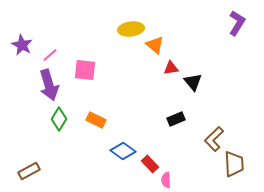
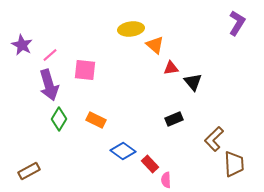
black rectangle: moved 2 px left
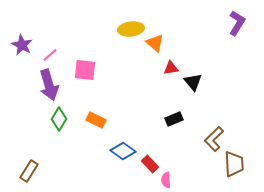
orange triangle: moved 2 px up
brown rectangle: rotated 30 degrees counterclockwise
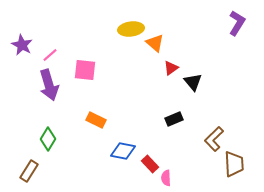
red triangle: rotated 28 degrees counterclockwise
green diamond: moved 11 px left, 20 px down
blue diamond: rotated 25 degrees counterclockwise
pink semicircle: moved 2 px up
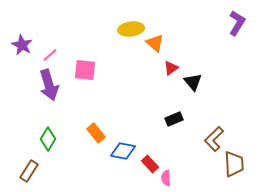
orange rectangle: moved 13 px down; rotated 24 degrees clockwise
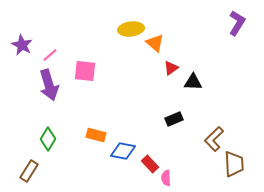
pink square: moved 1 px down
black triangle: rotated 48 degrees counterclockwise
orange rectangle: moved 2 px down; rotated 36 degrees counterclockwise
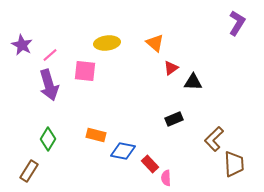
yellow ellipse: moved 24 px left, 14 px down
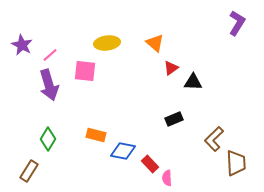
brown trapezoid: moved 2 px right, 1 px up
pink semicircle: moved 1 px right
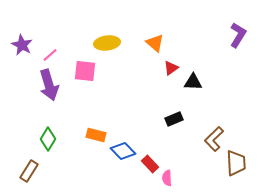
purple L-shape: moved 1 px right, 12 px down
blue diamond: rotated 35 degrees clockwise
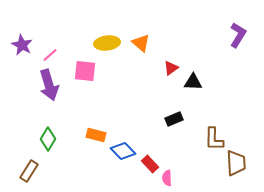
orange triangle: moved 14 px left
brown L-shape: rotated 45 degrees counterclockwise
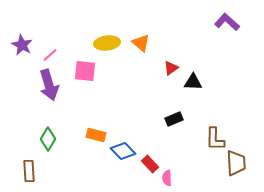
purple L-shape: moved 11 px left, 13 px up; rotated 80 degrees counterclockwise
brown L-shape: moved 1 px right
brown rectangle: rotated 35 degrees counterclockwise
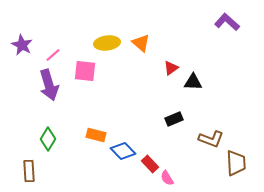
pink line: moved 3 px right
brown L-shape: moved 4 px left; rotated 70 degrees counterclockwise
pink semicircle: rotated 28 degrees counterclockwise
